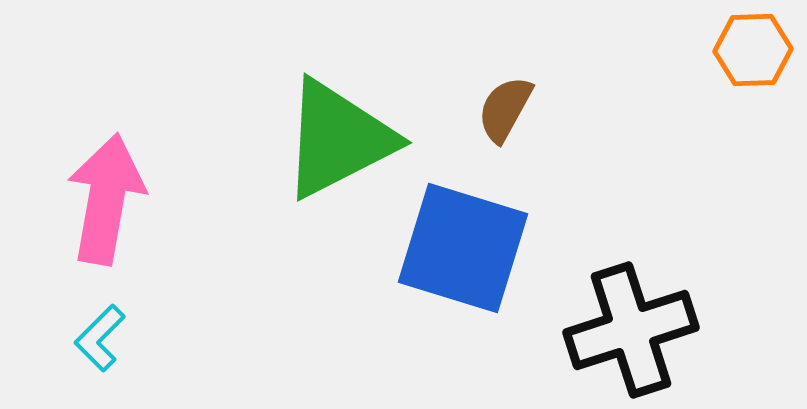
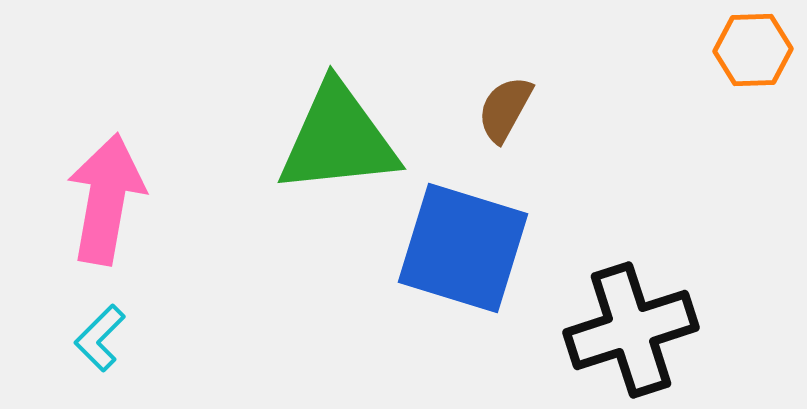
green triangle: rotated 21 degrees clockwise
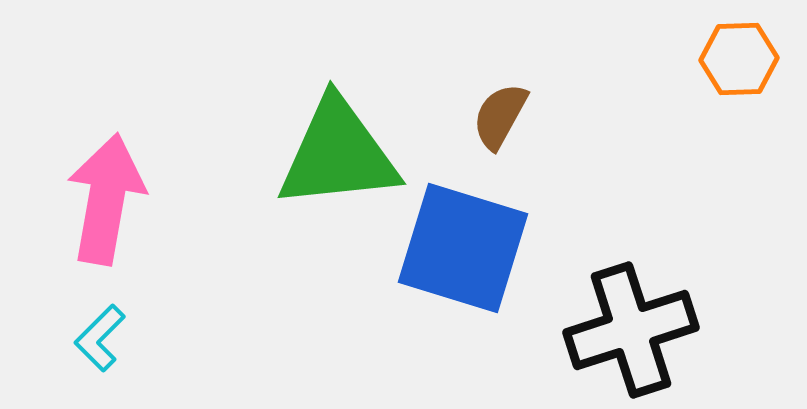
orange hexagon: moved 14 px left, 9 px down
brown semicircle: moved 5 px left, 7 px down
green triangle: moved 15 px down
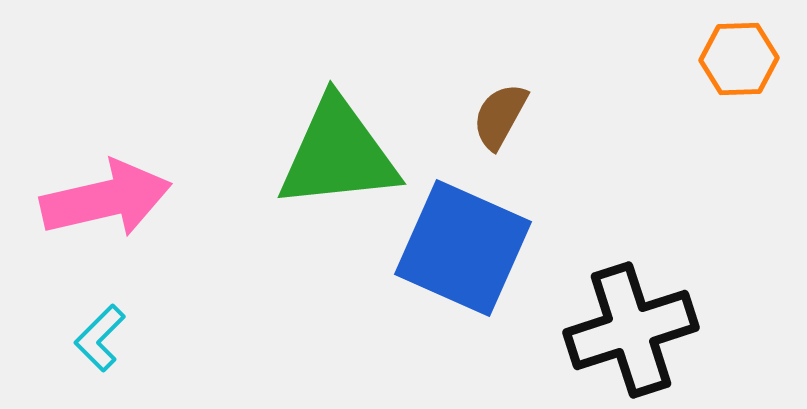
pink arrow: rotated 67 degrees clockwise
blue square: rotated 7 degrees clockwise
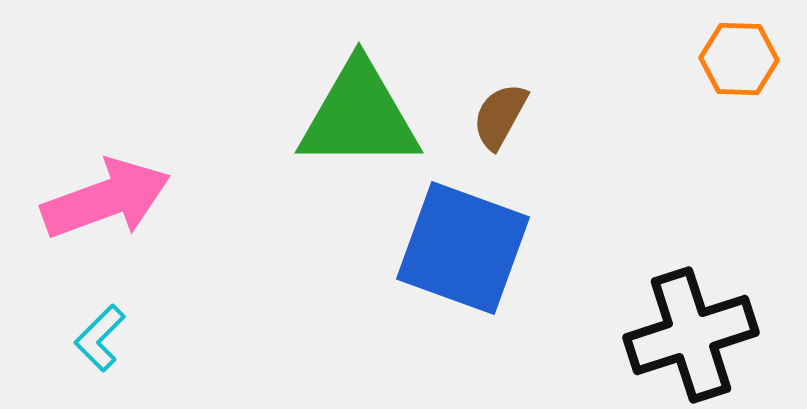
orange hexagon: rotated 4 degrees clockwise
green triangle: moved 21 px right, 38 px up; rotated 6 degrees clockwise
pink arrow: rotated 7 degrees counterclockwise
blue square: rotated 4 degrees counterclockwise
black cross: moved 60 px right, 5 px down
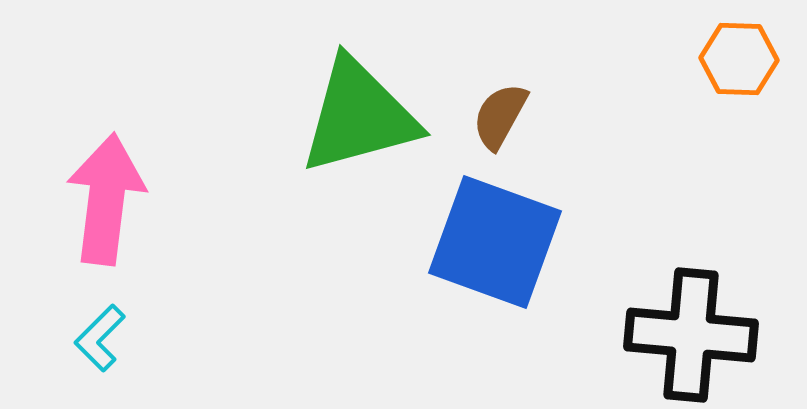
green triangle: rotated 15 degrees counterclockwise
pink arrow: rotated 63 degrees counterclockwise
blue square: moved 32 px right, 6 px up
black cross: rotated 23 degrees clockwise
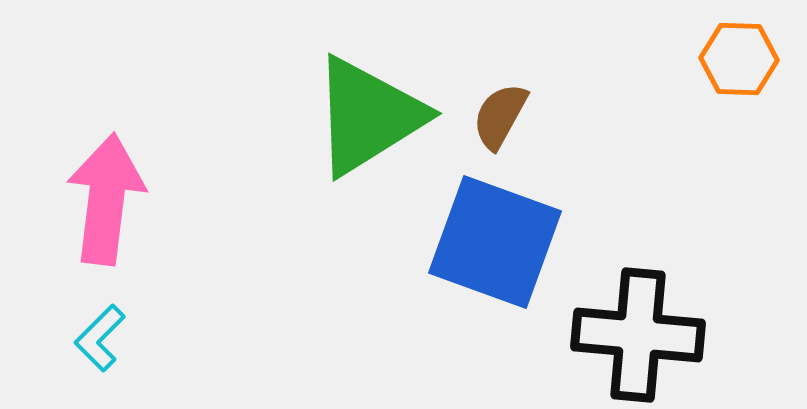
green triangle: moved 9 px right; rotated 17 degrees counterclockwise
black cross: moved 53 px left
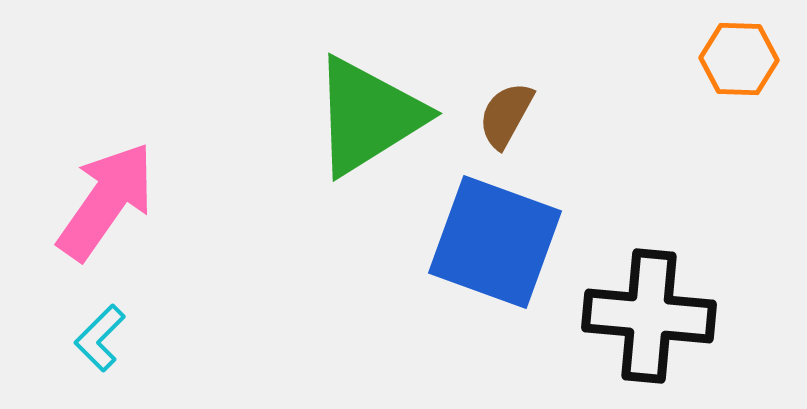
brown semicircle: moved 6 px right, 1 px up
pink arrow: moved 2 px down; rotated 28 degrees clockwise
black cross: moved 11 px right, 19 px up
